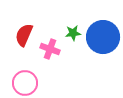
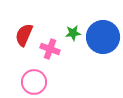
pink circle: moved 9 px right, 1 px up
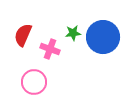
red semicircle: moved 1 px left
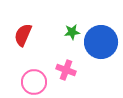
green star: moved 1 px left, 1 px up
blue circle: moved 2 px left, 5 px down
pink cross: moved 16 px right, 21 px down
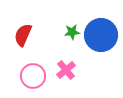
blue circle: moved 7 px up
pink cross: rotated 30 degrees clockwise
pink circle: moved 1 px left, 6 px up
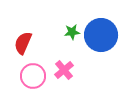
red semicircle: moved 8 px down
pink cross: moved 2 px left
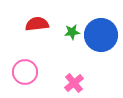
red semicircle: moved 14 px right, 19 px up; rotated 60 degrees clockwise
pink cross: moved 10 px right, 13 px down
pink circle: moved 8 px left, 4 px up
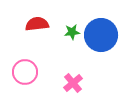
pink cross: moved 1 px left
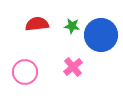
green star: moved 6 px up; rotated 14 degrees clockwise
pink cross: moved 16 px up
